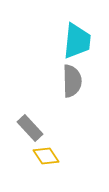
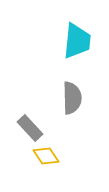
gray semicircle: moved 17 px down
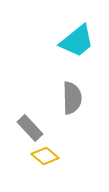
cyan trapezoid: rotated 45 degrees clockwise
yellow diamond: moved 1 px left; rotated 16 degrees counterclockwise
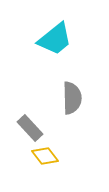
cyan trapezoid: moved 22 px left, 2 px up
yellow diamond: rotated 12 degrees clockwise
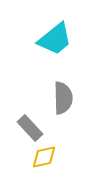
gray semicircle: moved 9 px left
yellow diamond: moved 1 px left, 1 px down; rotated 64 degrees counterclockwise
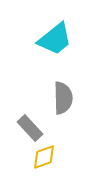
yellow diamond: rotated 8 degrees counterclockwise
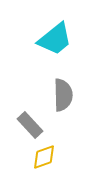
gray semicircle: moved 3 px up
gray rectangle: moved 3 px up
